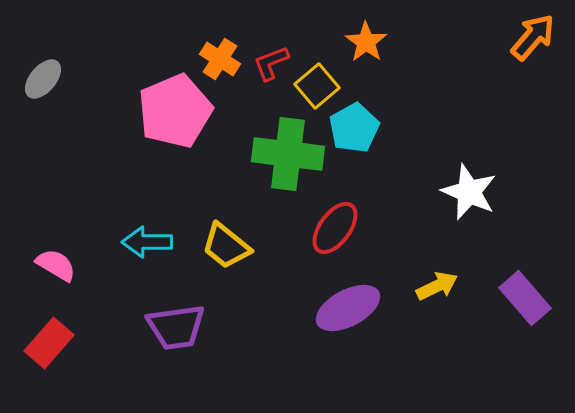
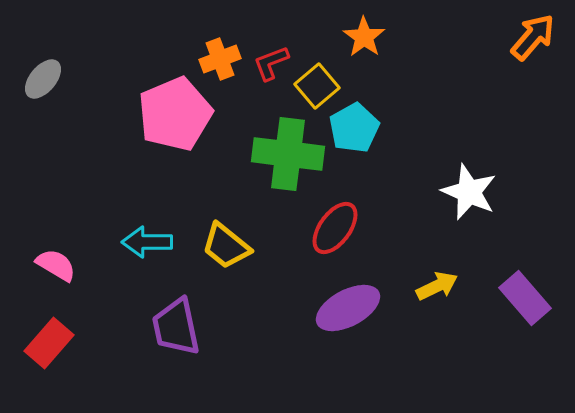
orange star: moved 2 px left, 5 px up
orange cross: rotated 36 degrees clockwise
pink pentagon: moved 3 px down
purple trapezoid: rotated 86 degrees clockwise
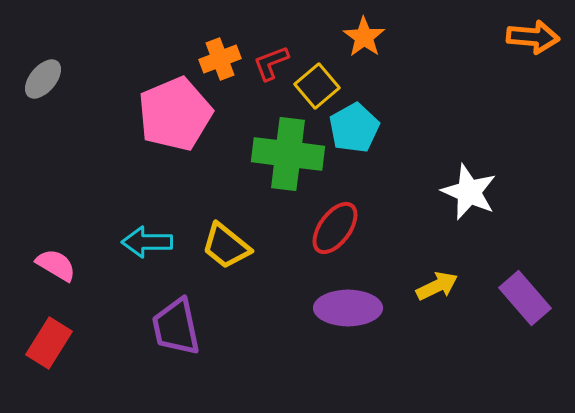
orange arrow: rotated 54 degrees clockwise
purple ellipse: rotated 28 degrees clockwise
red rectangle: rotated 9 degrees counterclockwise
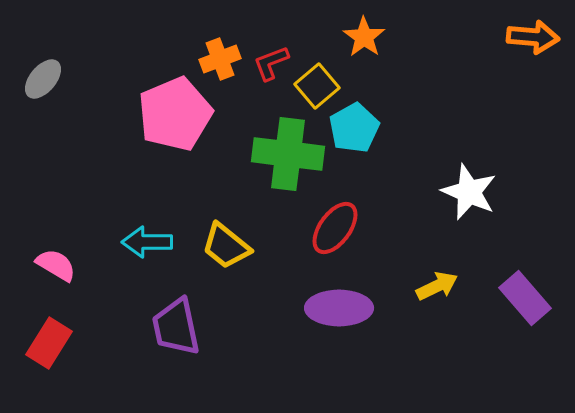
purple ellipse: moved 9 px left
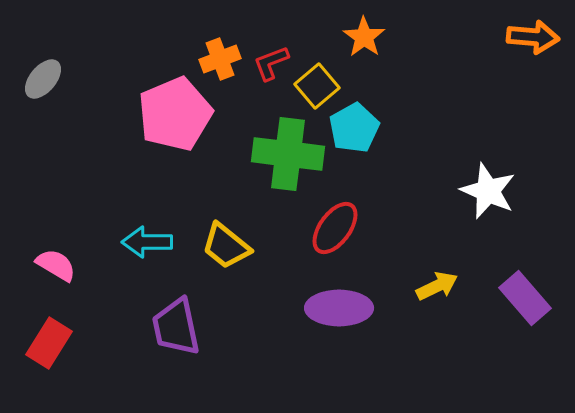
white star: moved 19 px right, 1 px up
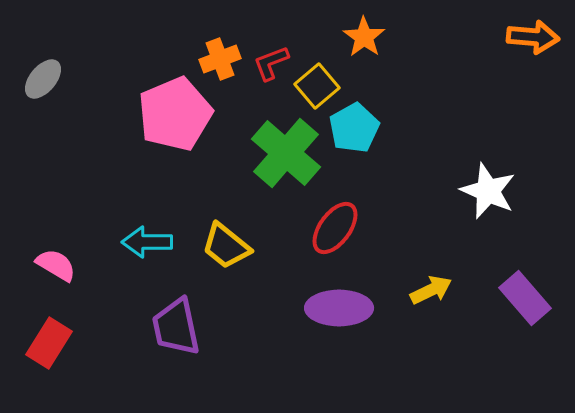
green cross: moved 2 px left, 1 px up; rotated 34 degrees clockwise
yellow arrow: moved 6 px left, 4 px down
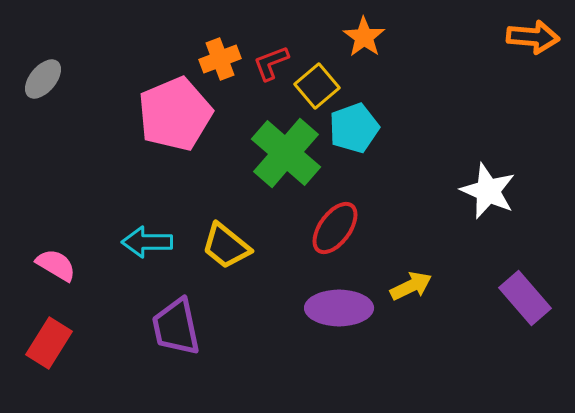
cyan pentagon: rotated 9 degrees clockwise
yellow arrow: moved 20 px left, 4 px up
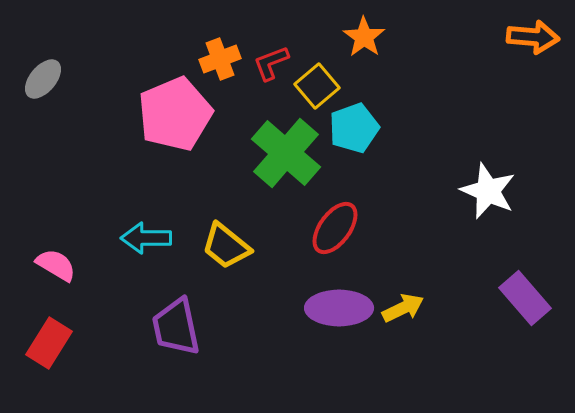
cyan arrow: moved 1 px left, 4 px up
yellow arrow: moved 8 px left, 22 px down
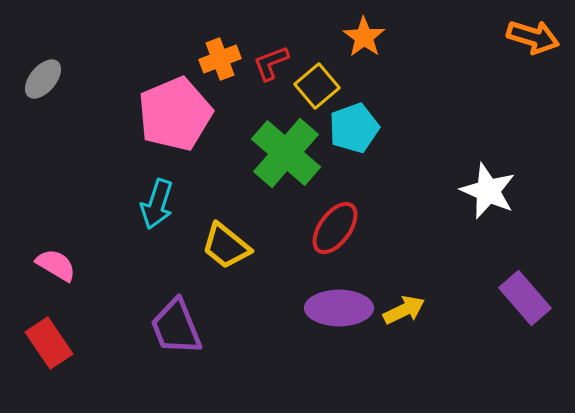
orange arrow: rotated 12 degrees clockwise
cyan arrow: moved 11 px right, 34 px up; rotated 72 degrees counterclockwise
yellow arrow: moved 1 px right, 2 px down
purple trapezoid: rotated 10 degrees counterclockwise
red rectangle: rotated 66 degrees counterclockwise
